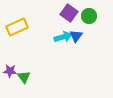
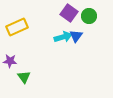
purple star: moved 10 px up
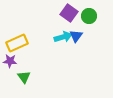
yellow rectangle: moved 16 px down
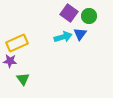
blue triangle: moved 4 px right, 2 px up
green triangle: moved 1 px left, 2 px down
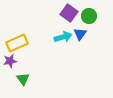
purple star: rotated 16 degrees counterclockwise
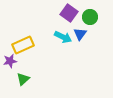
green circle: moved 1 px right, 1 px down
cyan arrow: rotated 42 degrees clockwise
yellow rectangle: moved 6 px right, 2 px down
green triangle: rotated 24 degrees clockwise
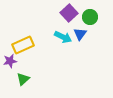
purple square: rotated 12 degrees clockwise
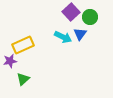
purple square: moved 2 px right, 1 px up
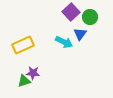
cyan arrow: moved 1 px right, 5 px down
purple star: moved 23 px right, 12 px down; rotated 16 degrees clockwise
green triangle: moved 1 px right, 2 px down; rotated 24 degrees clockwise
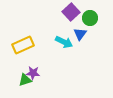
green circle: moved 1 px down
green triangle: moved 1 px right, 1 px up
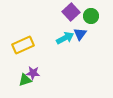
green circle: moved 1 px right, 2 px up
cyan arrow: moved 1 px right, 4 px up; rotated 54 degrees counterclockwise
